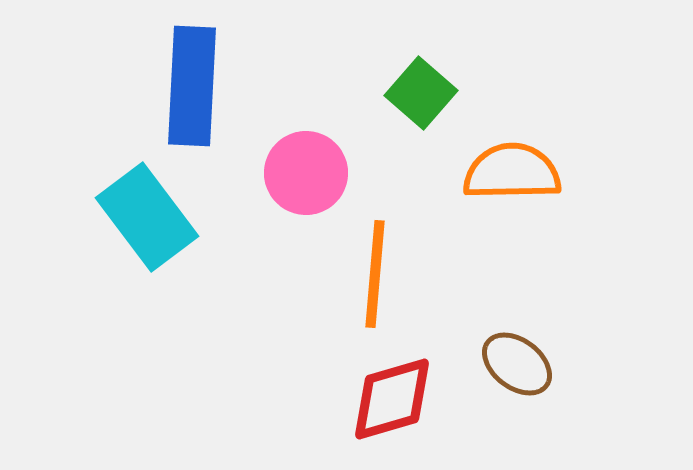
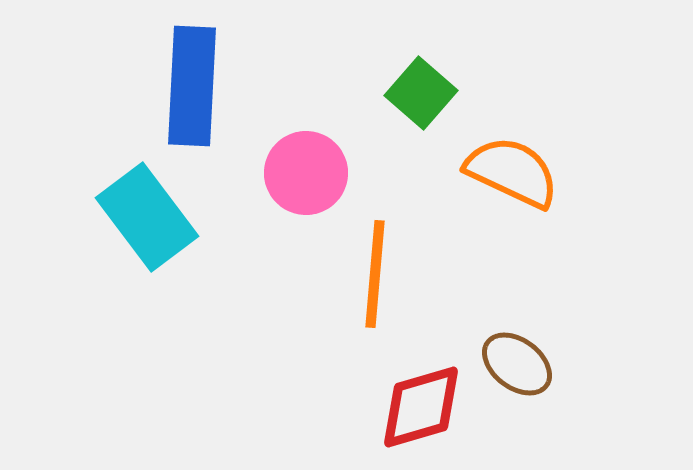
orange semicircle: rotated 26 degrees clockwise
red diamond: moved 29 px right, 8 px down
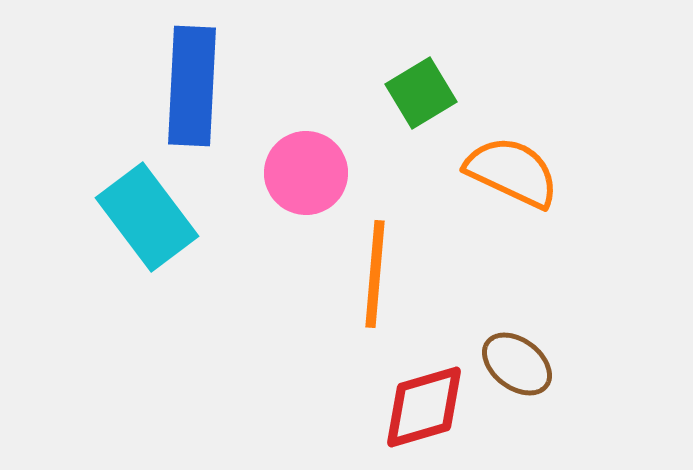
green square: rotated 18 degrees clockwise
red diamond: moved 3 px right
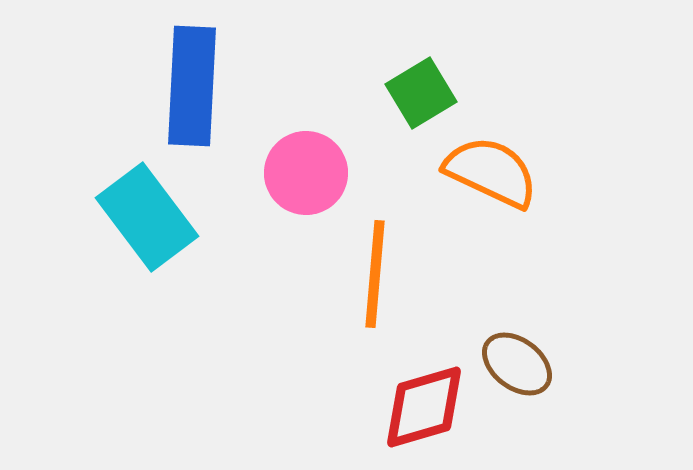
orange semicircle: moved 21 px left
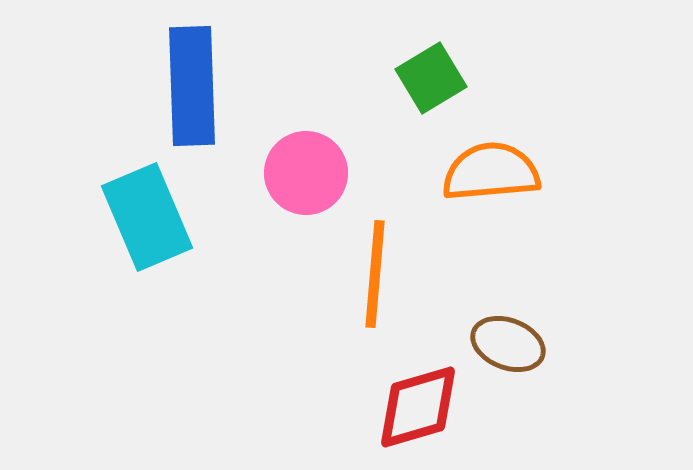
blue rectangle: rotated 5 degrees counterclockwise
green square: moved 10 px right, 15 px up
orange semicircle: rotated 30 degrees counterclockwise
cyan rectangle: rotated 14 degrees clockwise
brown ellipse: moved 9 px left, 20 px up; rotated 16 degrees counterclockwise
red diamond: moved 6 px left
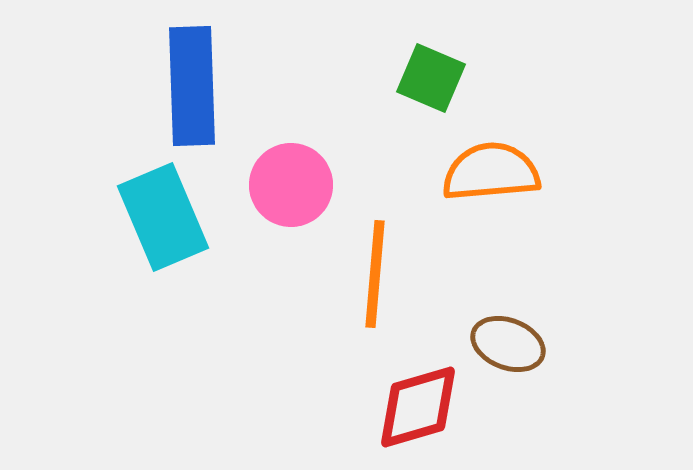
green square: rotated 36 degrees counterclockwise
pink circle: moved 15 px left, 12 px down
cyan rectangle: moved 16 px right
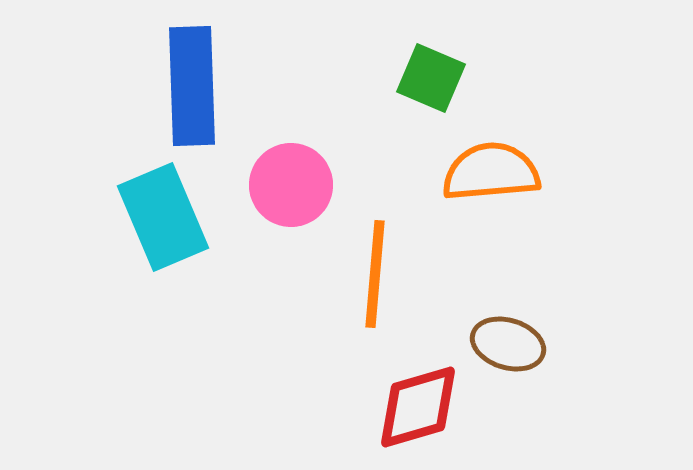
brown ellipse: rotated 4 degrees counterclockwise
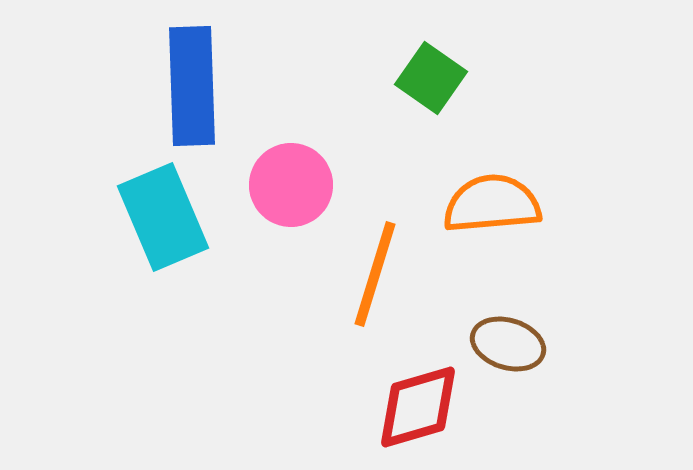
green square: rotated 12 degrees clockwise
orange semicircle: moved 1 px right, 32 px down
orange line: rotated 12 degrees clockwise
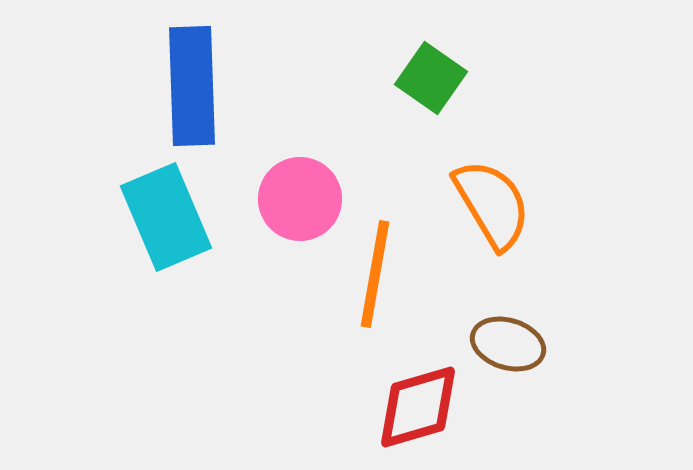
pink circle: moved 9 px right, 14 px down
orange semicircle: rotated 64 degrees clockwise
cyan rectangle: moved 3 px right
orange line: rotated 7 degrees counterclockwise
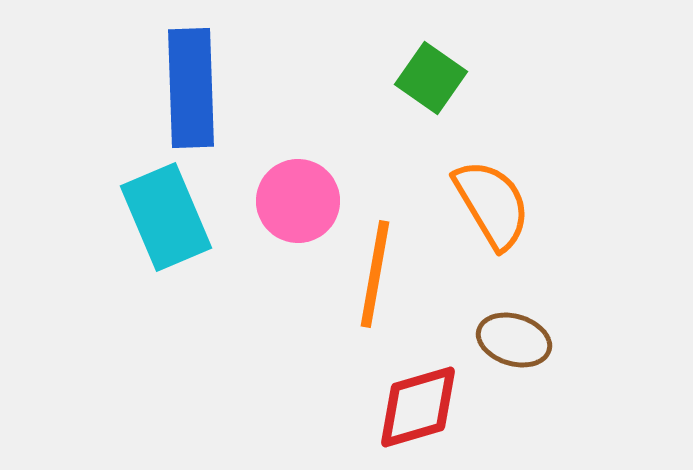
blue rectangle: moved 1 px left, 2 px down
pink circle: moved 2 px left, 2 px down
brown ellipse: moved 6 px right, 4 px up
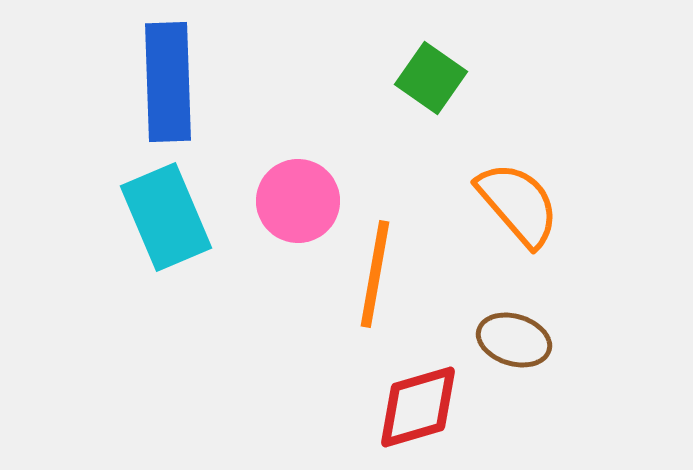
blue rectangle: moved 23 px left, 6 px up
orange semicircle: moved 26 px right; rotated 10 degrees counterclockwise
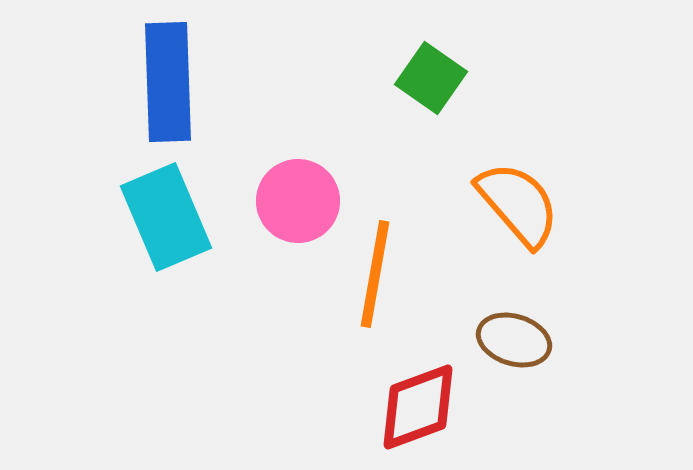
red diamond: rotated 4 degrees counterclockwise
